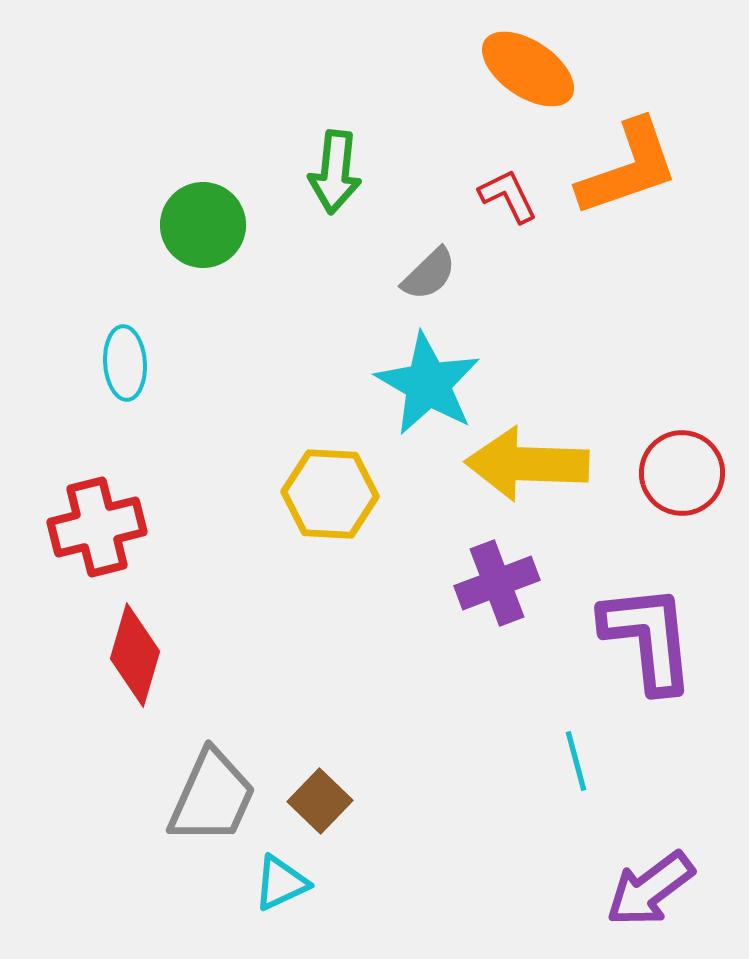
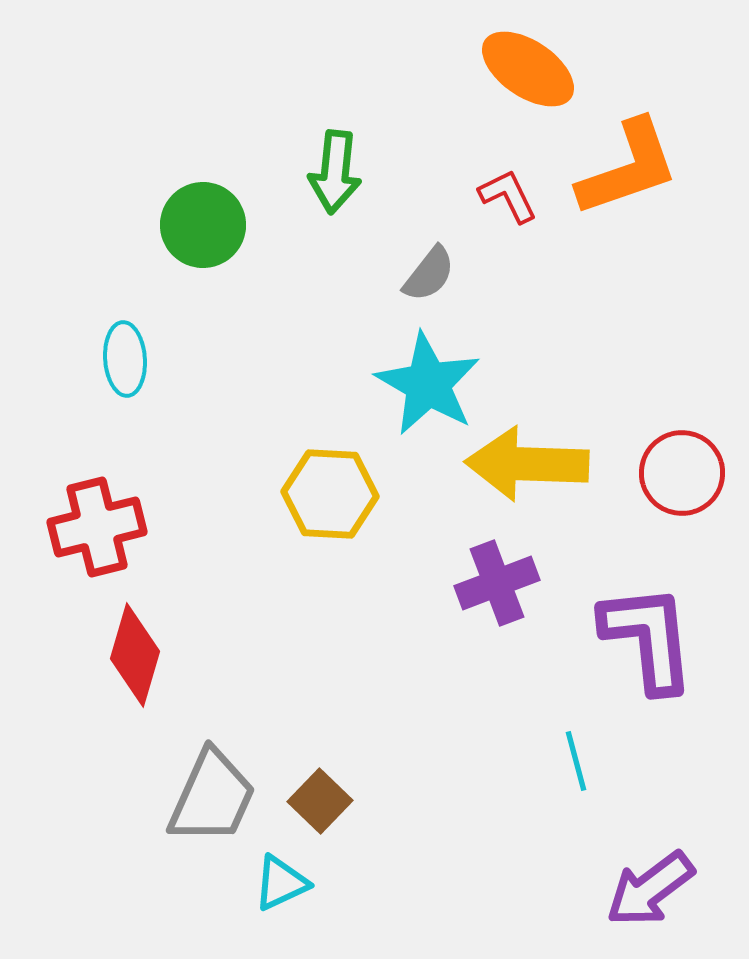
gray semicircle: rotated 8 degrees counterclockwise
cyan ellipse: moved 4 px up
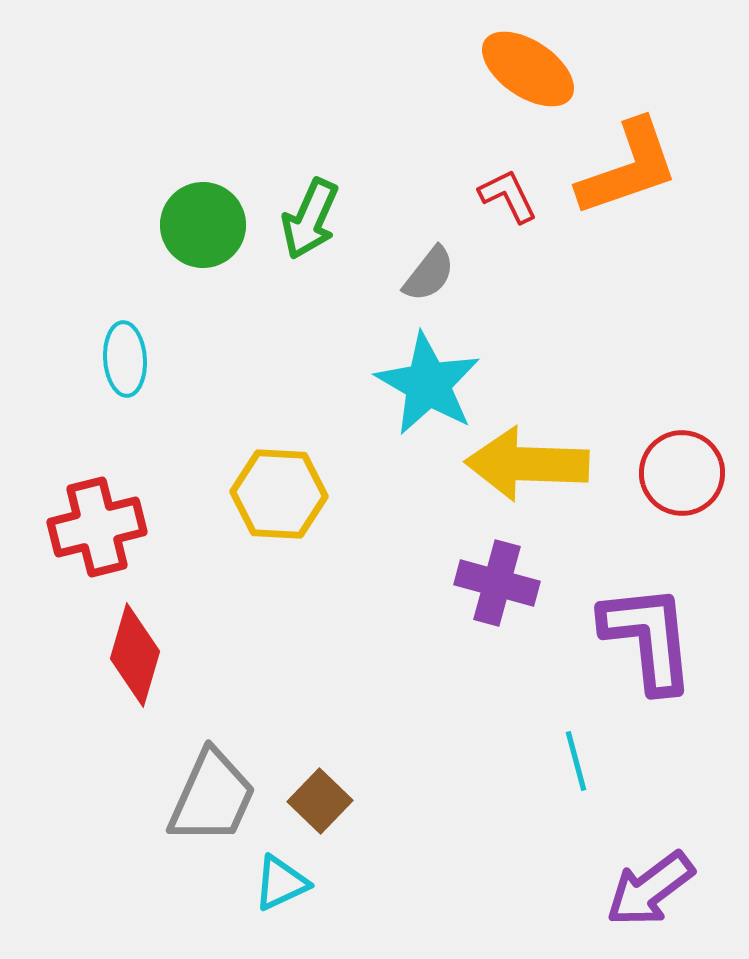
green arrow: moved 25 px left, 47 px down; rotated 18 degrees clockwise
yellow hexagon: moved 51 px left
purple cross: rotated 36 degrees clockwise
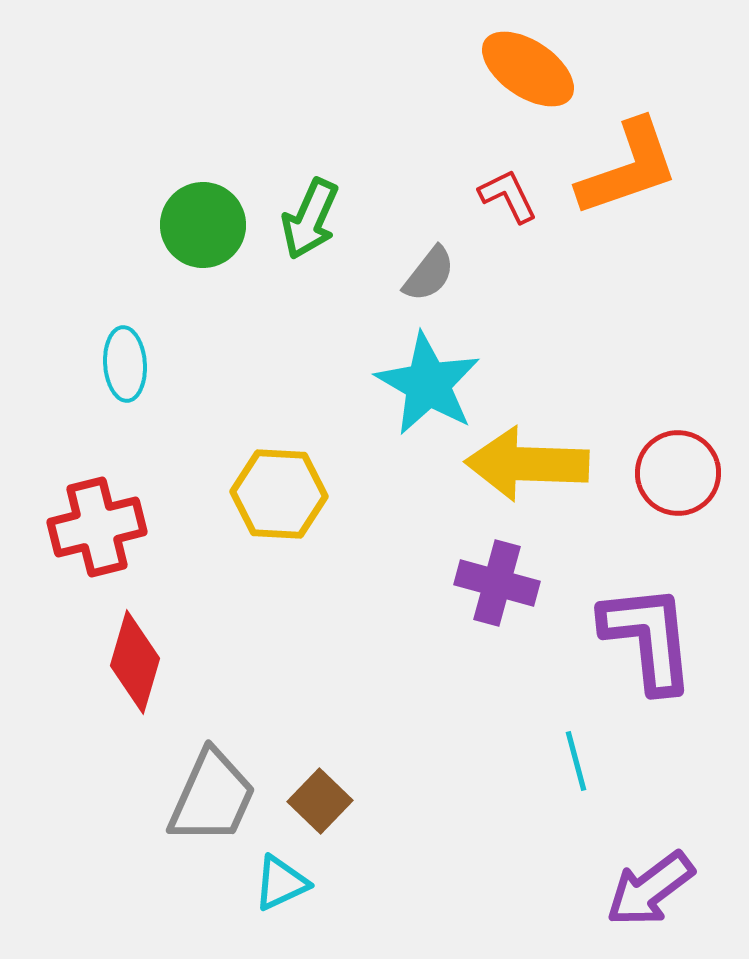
cyan ellipse: moved 5 px down
red circle: moved 4 px left
red diamond: moved 7 px down
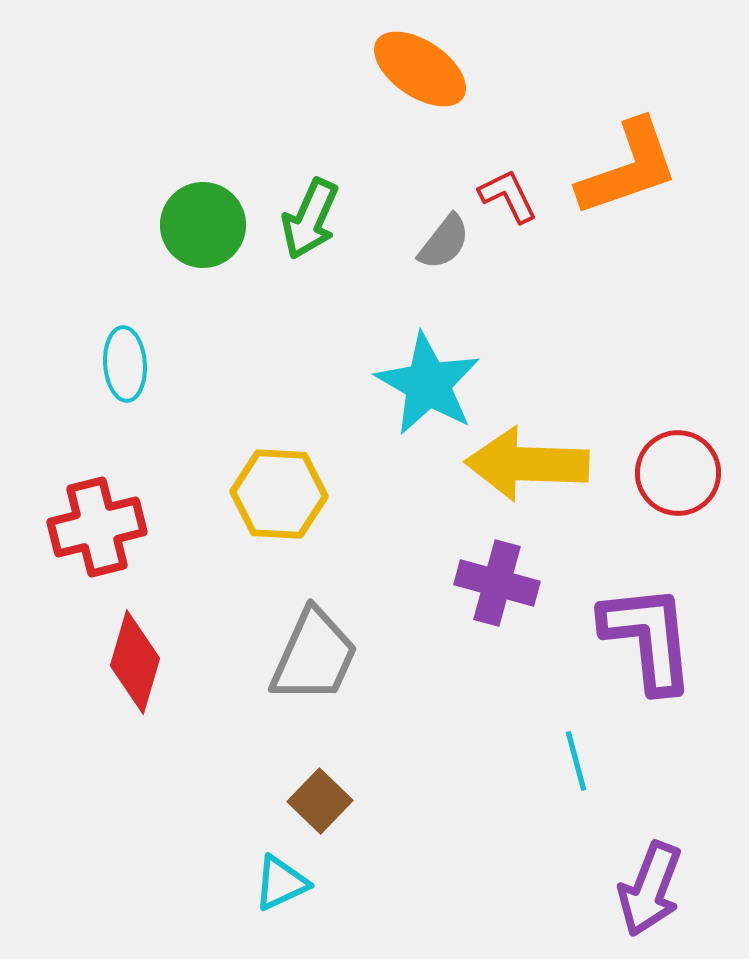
orange ellipse: moved 108 px left
gray semicircle: moved 15 px right, 32 px up
gray trapezoid: moved 102 px right, 141 px up
purple arrow: rotated 32 degrees counterclockwise
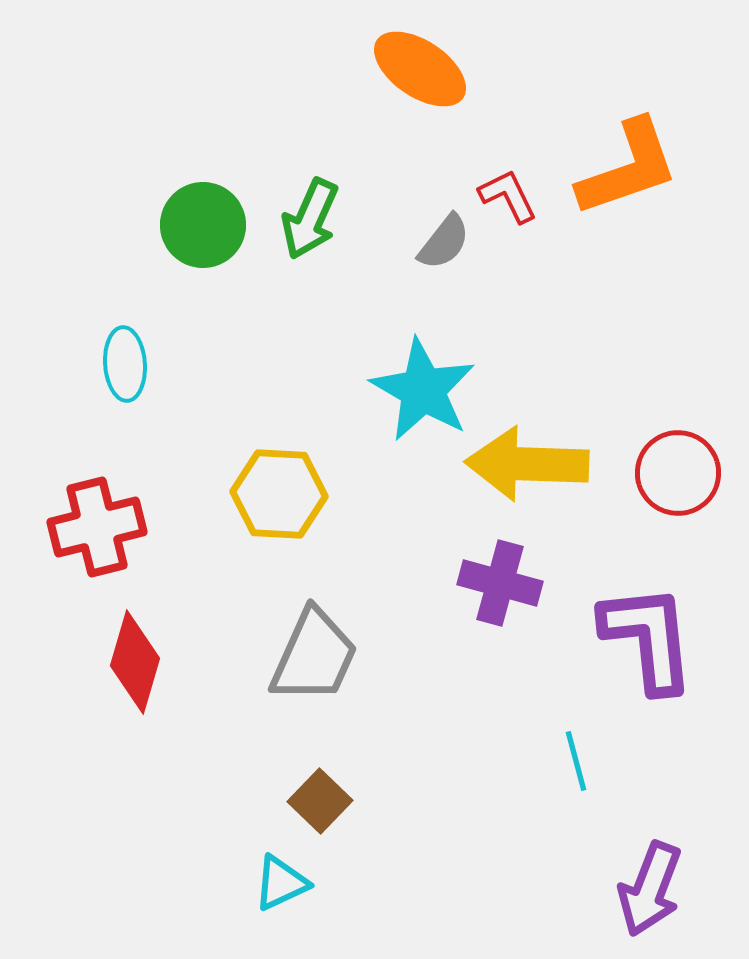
cyan star: moved 5 px left, 6 px down
purple cross: moved 3 px right
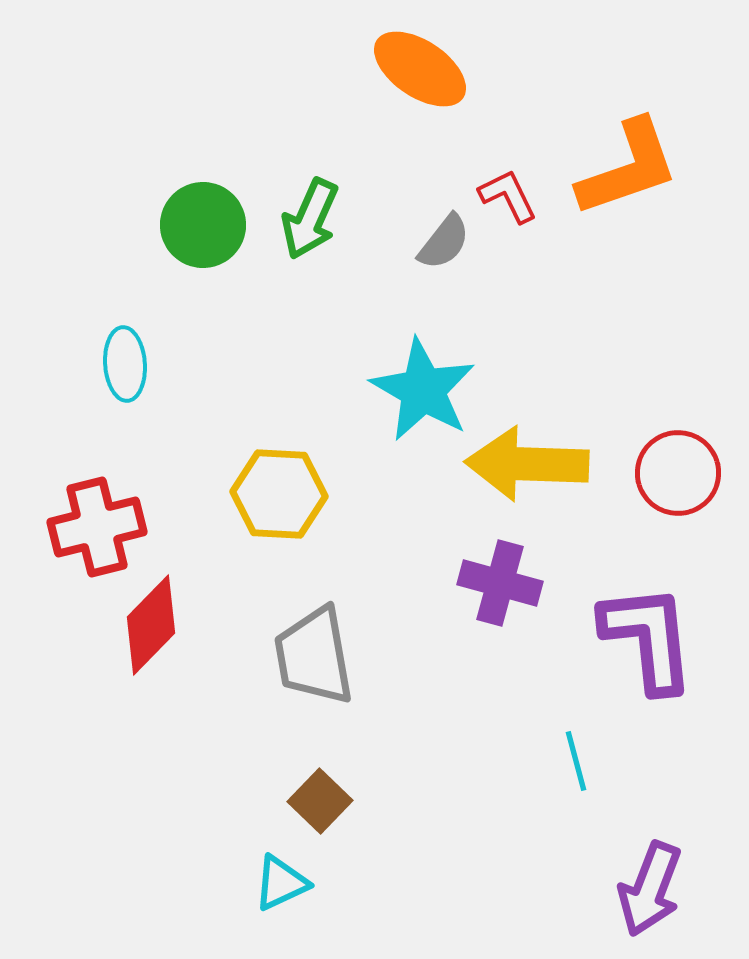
gray trapezoid: rotated 146 degrees clockwise
red diamond: moved 16 px right, 37 px up; rotated 28 degrees clockwise
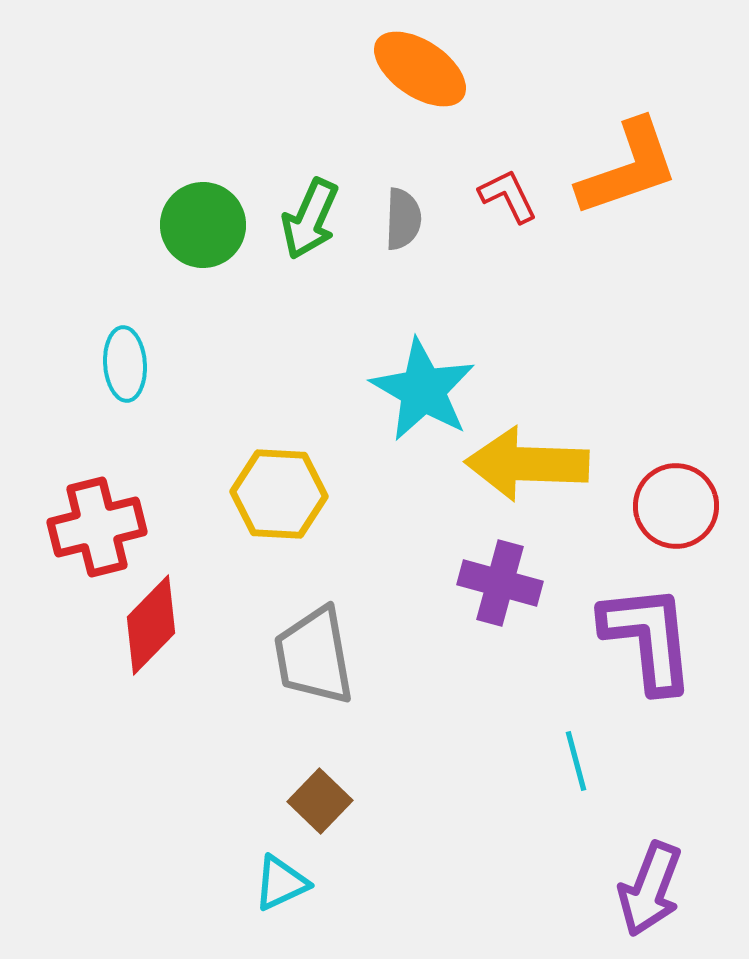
gray semicircle: moved 41 px left, 23 px up; rotated 36 degrees counterclockwise
red circle: moved 2 px left, 33 px down
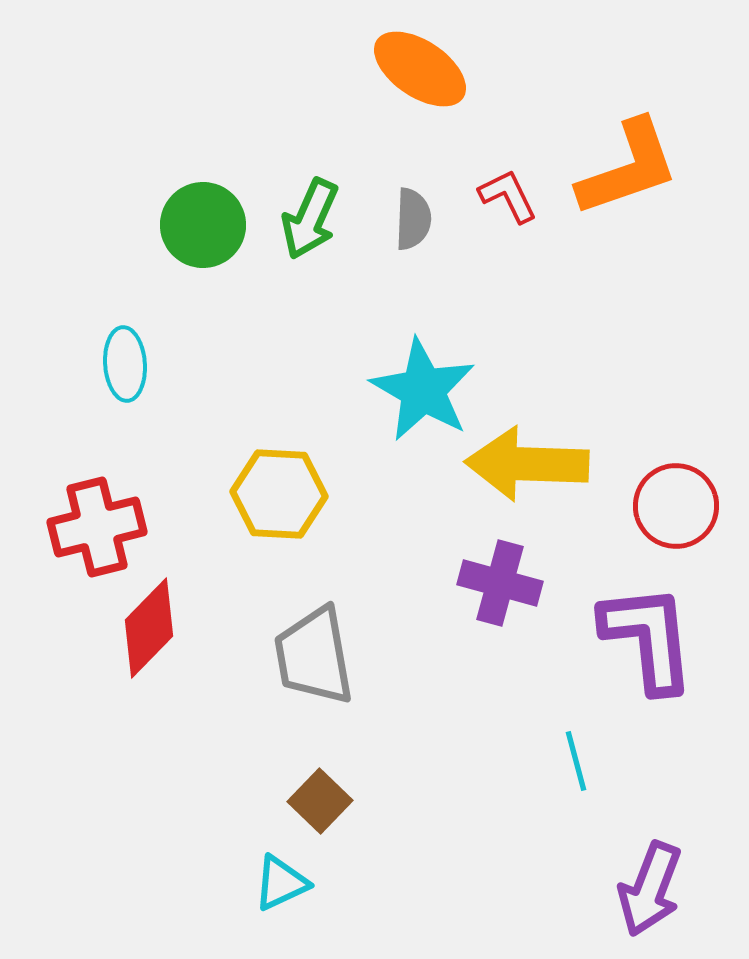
gray semicircle: moved 10 px right
red diamond: moved 2 px left, 3 px down
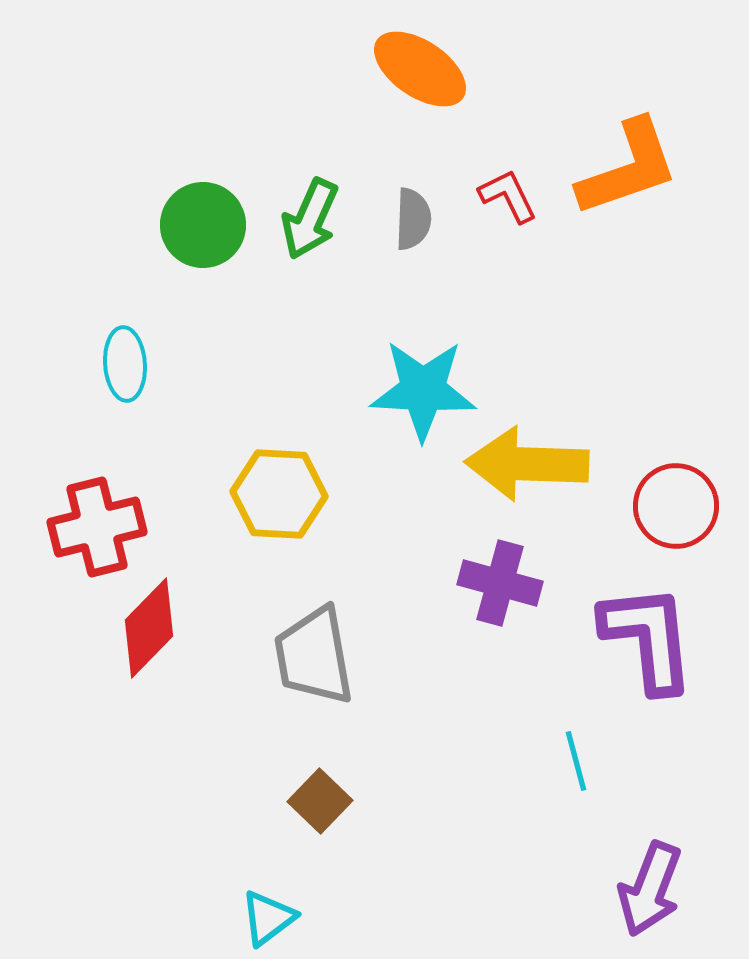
cyan star: rotated 27 degrees counterclockwise
cyan triangle: moved 13 px left, 35 px down; rotated 12 degrees counterclockwise
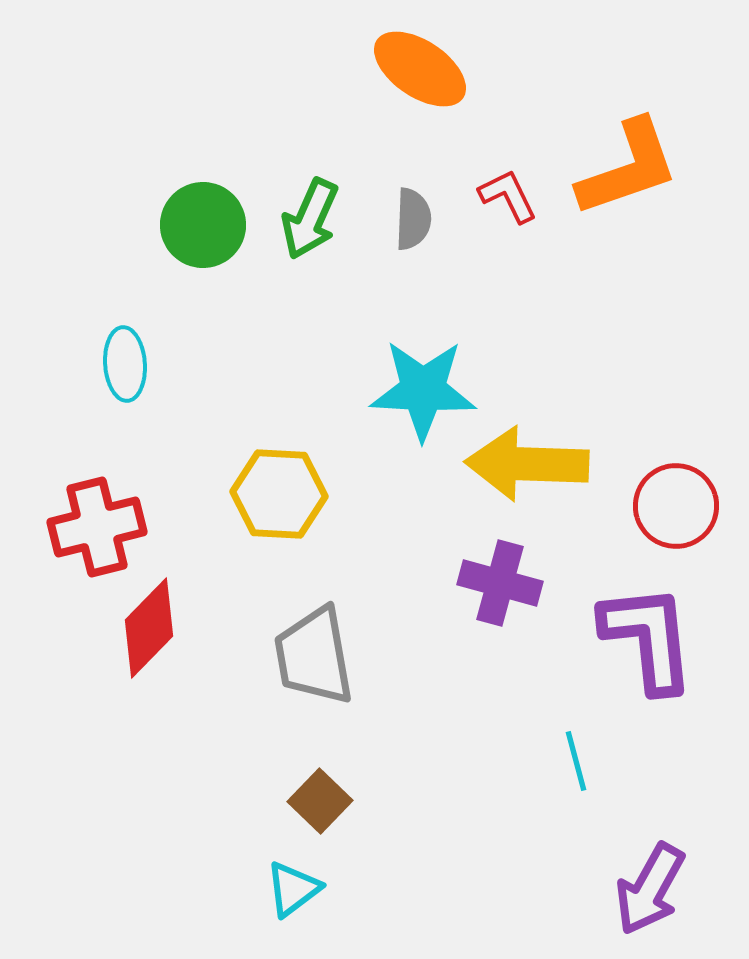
purple arrow: rotated 8 degrees clockwise
cyan triangle: moved 25 px right, 29 px up
